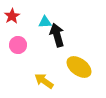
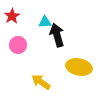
yellow ellipse: rotated 25 degrees counterclockwise
yellow arrow: moved 3 px left, 1 px down
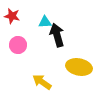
red star: rotated 28 degrees counterclockwise
yellow arrow: moved 1 px right
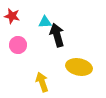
yellow arrow: rotated 36 degrees clockwise
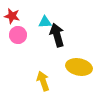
pink circle: moved 10 px up
yellow arrow: moved 1 px right, 1 px up
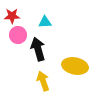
red star: rotated 14 degrees counterclockwise
black arrow: moved 19 px left, 14 px down
yellow ellipse: moved 4 px left, 1 px up
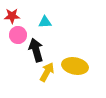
black arrow: moved 2 px left, 1 px down
yellow arrow: moved 4 px right, 9 px up; rotated 48 degrees clockwise
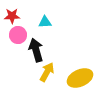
yellow ellipse: moved 5 px right, 12 px down; rotated 35 degrees counterclockwise
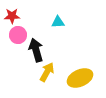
cyan triangle: moved 13 px right
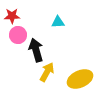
yellow ellipse: moved 1 px down
